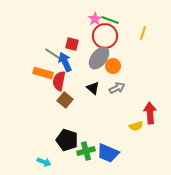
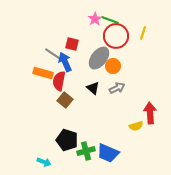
red circle: moved 11 px right
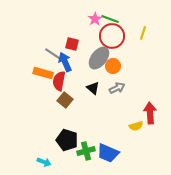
green line: moved 1 px up
red circle: moved 4 px left
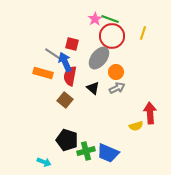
orange circle: moved 3 px right, 6 px down
red semicircle: moved 11 px right, 5 px up
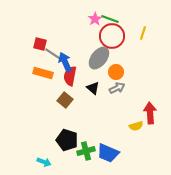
red square: moved 32 px left
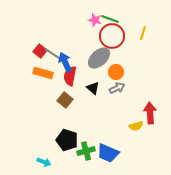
pink star: moved 1 px down; rotated 24 degrees counterclockwise
red square: moved 7 px down; rotated 24 degrees clockwise
gray ellipse: rotated 10 degrees clockwise
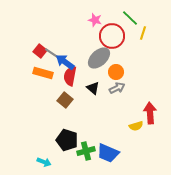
green line: moved 20 px right, 1 px up; rotated 24 degrees clockwise
blue arrow: rotated 30 degrees counterclockwise
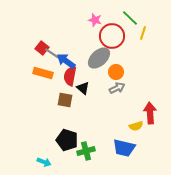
red square: moved 2 px right, 3 px up
blue arrow: moved 1 px right, 1 px up
black triangle: moved 10 px left
brown square: rotated 28 degrees counterclockwise
blue trapezoid: moved 16 px right, 5 px up; rotated 10 degrees counterclockwise
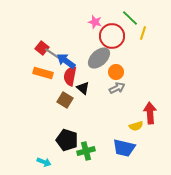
pink star: moved 2 px down
brown square: rotated 21 degrees clockwise
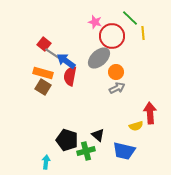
yellow line: rotated 24 degrees counterclockwise
red square: moved 2 px right, 4 px up
black triangle: moved 15 px right, 47 px down
brown square: moved 22 px left, 13 px up
blue trapezoid: moved 3 px down
cyan arrow: moved 2 px right; rotated 104 degrees counterclockwise
